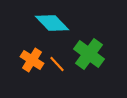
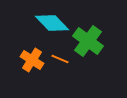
green cross: moved 1 px left, 13 px up
orange line: moved 3 px right, 5 px up; rotated 24 degrees counterclockwise
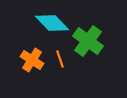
orange line: rotated 48 degrees clockwise
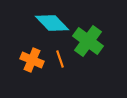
orange cross: rotated 10 degrees counterclockwise
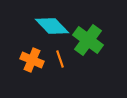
cyan diamond: moved 3 px down
green cross: moved 1 px up
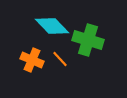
green cross: rotated 20 degrees counterclockwise
orange line: rotated 24 degrees counterclockwise
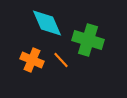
cyan diamond: moved 5 px left, 3 px up; rotated 20 degrees clockwise
orange line: moved 1 px right, 1 px down
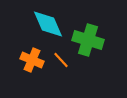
cyan diamond: moved 1 px right, 1 px down
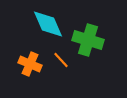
orange cross: moved 2 px left, 4 px down
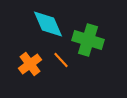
orange cross: rotated 30 degrees clockwise
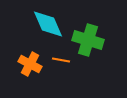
orange line: rotated 36 degrees counterclockwise
orange cross: rotated 25 degrees counterclockwise
